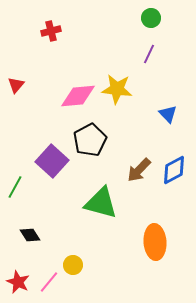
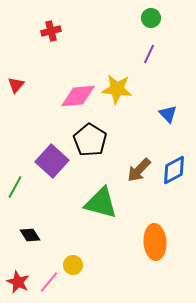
black pentagon: rotated 12 degrees counterclockwise
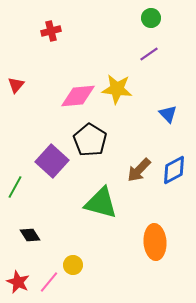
purple line: rotated 30 degrees clockwise
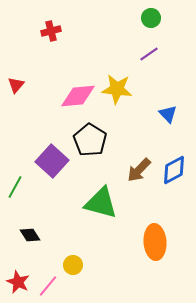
pink line: moved 1 px left, 4 px down
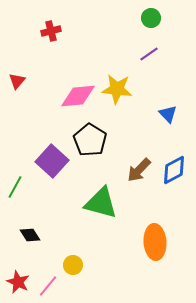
red triangle: moved 1 px right, 4 px up
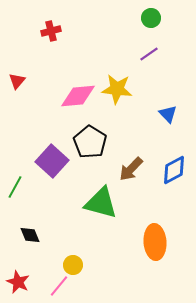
black pentagon: moved 2 px down
brown arrow: moved 8 px left, 1 px up
black diamond: rotated 10 degrees clockwise
pink line: moved 11 px right
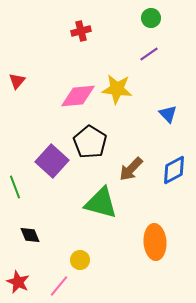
red cross: moved 30 px right
green line: rotated 50 degrees counterclockwise
yellow circle: moved 7 px right, 5 px up
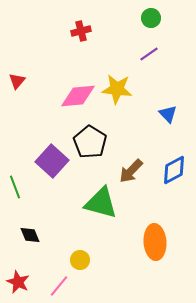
brown arrow: moved 2 px down
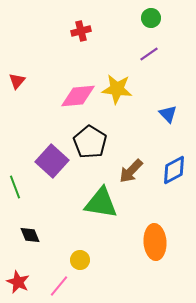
green triangle: rotated 6 degrees counterclockwise
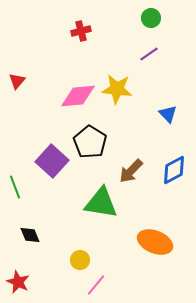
orange ellipse: rotated 64 degrees counterclockwise
pink line: moved 37 px right, 1 px up
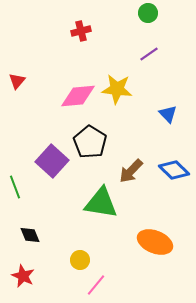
green circle: moved 3 px left, 5 px up
blue diamond: rotated 72 degrees clockwise
red star: moved 5 px right, 6 px up
